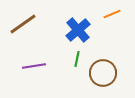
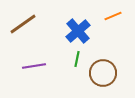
orange line: moved 1 px right, 2 px down
blue cross: moved 1 px down
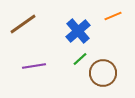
green line: moved 3 px right; rotated 35 degrees clockwise
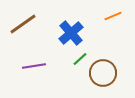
blue cross: moved 7 px left, 2 px down
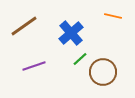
orange line: rotated 36 degrees clockwise
brown line: moved 1 px right, 2 px down
purple line: rotated 10 degrees counterclockwise
brown circle: moved 1 px up
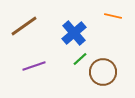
blue cross: moved 3 px right
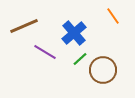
orange line: rotated 42 degrees clockwise
brown line: rotated 12 degrees clockwise
purple line: moved 11 px right, 14 px up; rotated 50 degrees clockwise
brown circle: moved 2 px up
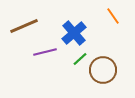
purple line: rotated 45 degrees counterclockwise
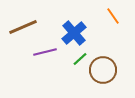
brown line: moved 1 px left, 1 px down
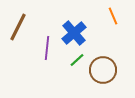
orange line: rotated 12 degrees clockwise
brown line: moved 5 px left; rotated 40 degrees counterclockwise
purple line: moved 2 px right, 4 px up; rotated 70 degrees counterclockwise
green line: moved 3 px left, 1 px down
